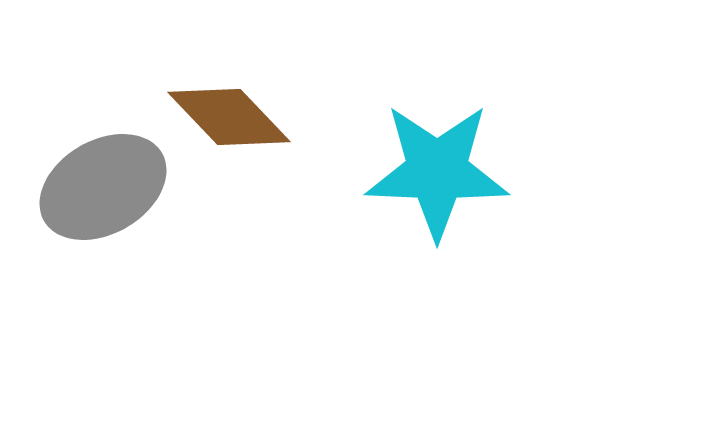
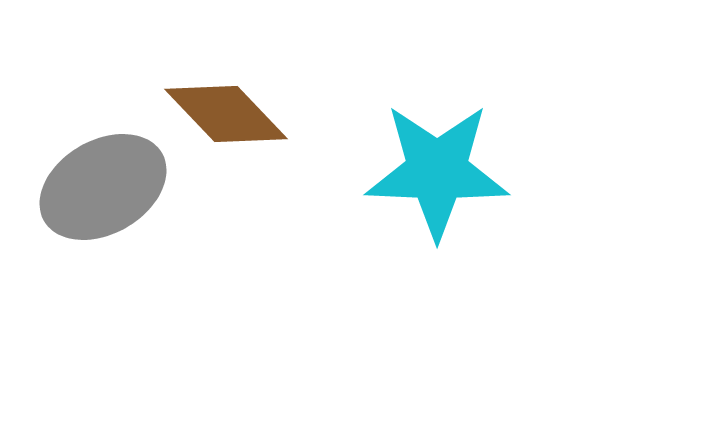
brown diamond: moved 3 px left, 3 px up
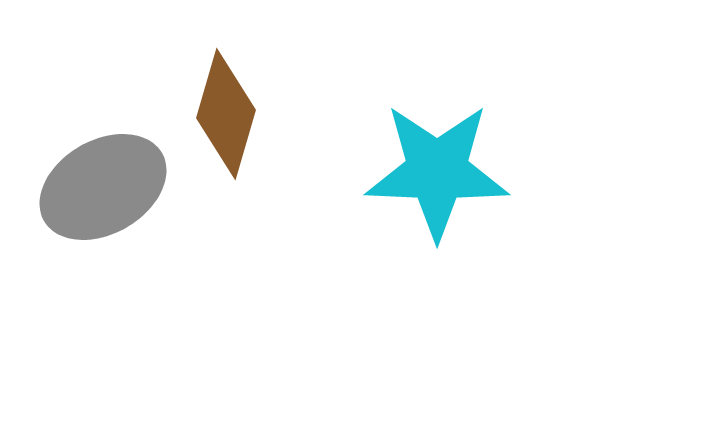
brown diamond: rotated 60 degrees clockwise
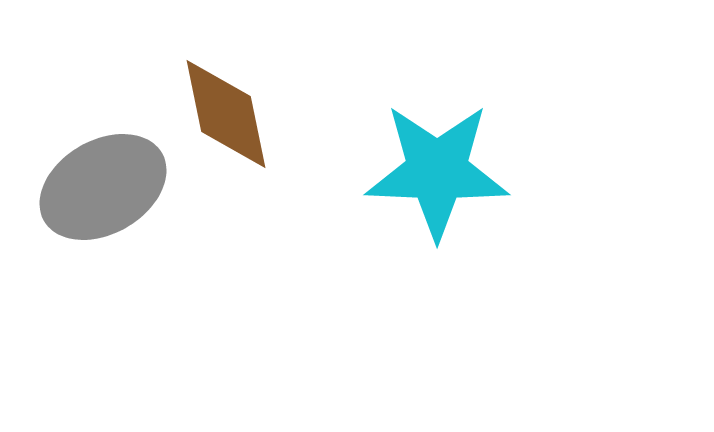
brown diamond: rotated 28 degrees counterclockwise
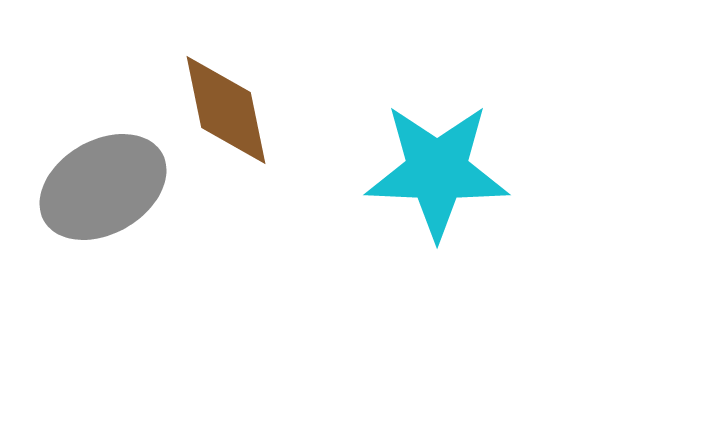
brown diamond: moved 4 px up
